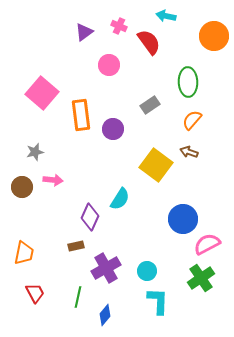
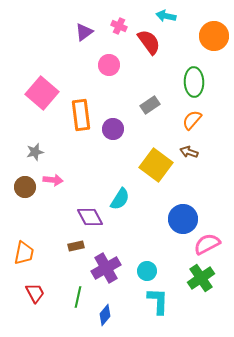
green ellipse: moved 6 px right
brown circle: moved 3 px right
purple diamond: rotated 52 degrees counterclockwise
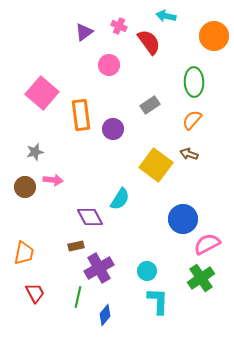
brown arrow: moved 2 px down
purple cross: moved 7 px left
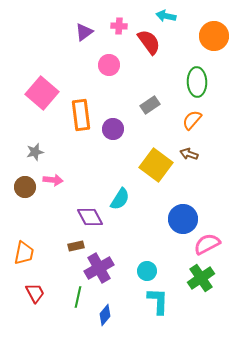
pink cross: rotated 21 degrees counterclockwise
green ellipse: moved 3 px right
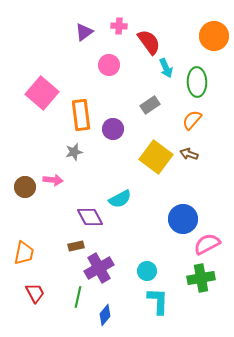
cyan arrow: moved 52 px down; rotated 126 degrees counterclockwise
gray star: moved 39 px right
yellow square: moved 8 px up
cyan semicircle: rotated 30 degrees clockwise
green cross: rotated 24 degrees clockwise
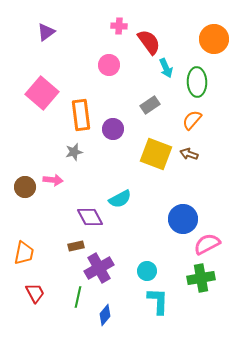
purple triangle: moved 38 px left
orange circle: moved 3 px down
yellow square: moved 3 px up; rotated 16 degrees counterclockwise
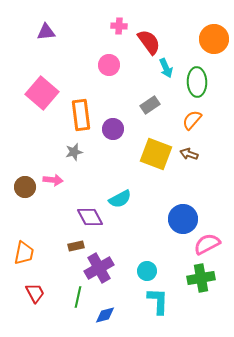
purple triangle: rotated 30 degrees clockwise
blue diamond: rotated 35 degrees clockwise
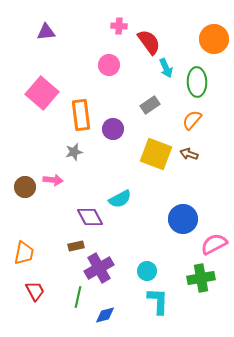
pink semicircle: moved 7 px right
red trapezoid: moved 2 px up
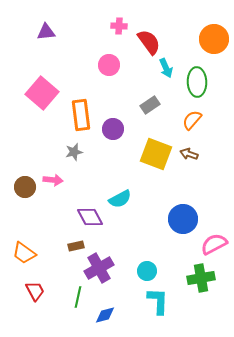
orange trapezoid: rotated 115 degrees clockwise
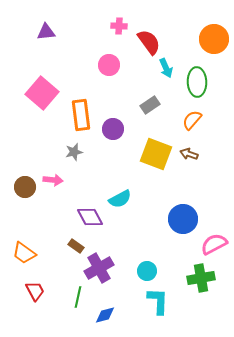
brown rectangle: rotated 49 degrees clockwise
